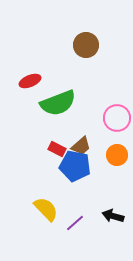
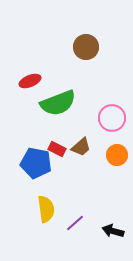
brown circle: moved 2 px down
pink circle: moved 5 px left
brown trapezoid: moved 1 px down
blue pentagon: moved 39 px left, 3 px up
yellow semicircle: rotated 36 degrees clockwise
black arrow: moved 15 px down
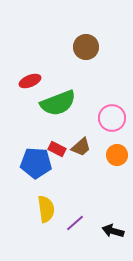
blue pentagon: rotated 8 degrees counterclockwise
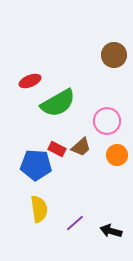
brown circle: moved 28 px right, 8 px down
green semicircle: rotated 9 degrees counterclockwise
pink circle: moved 5 px left, 3 px down
blue pentagon: moved 2 px down
yellow semicircle: moved 7 px left
black arrow: moved 2 px left
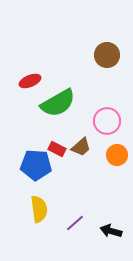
brown circle: moved 7 px left
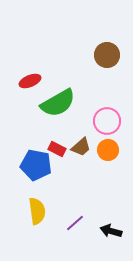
orange circle: moved 9 px left, 5 px up
blue pentagon: rotated 8 degrees clockwise
yellow semicircle: moved 2 px left, 2 px down
